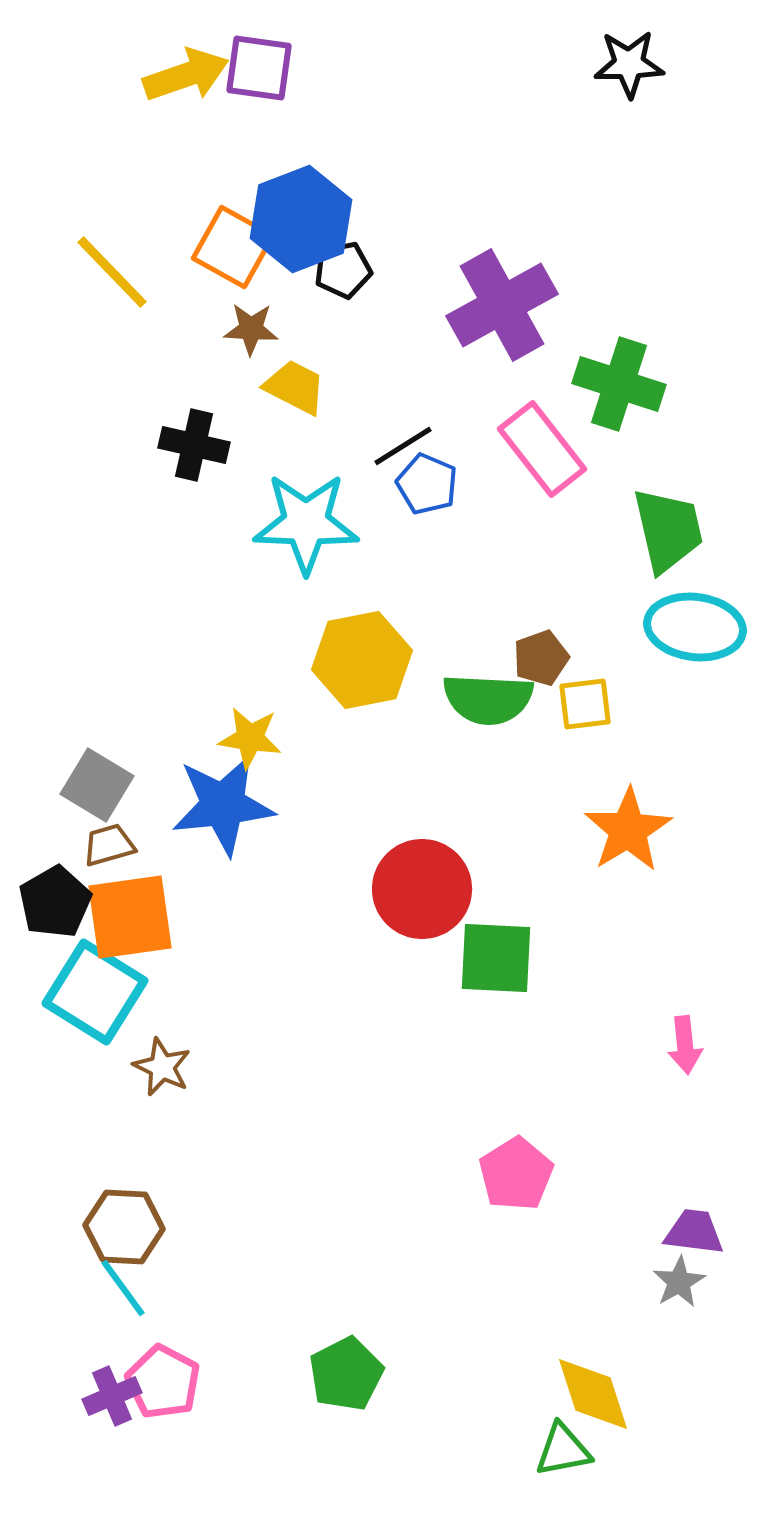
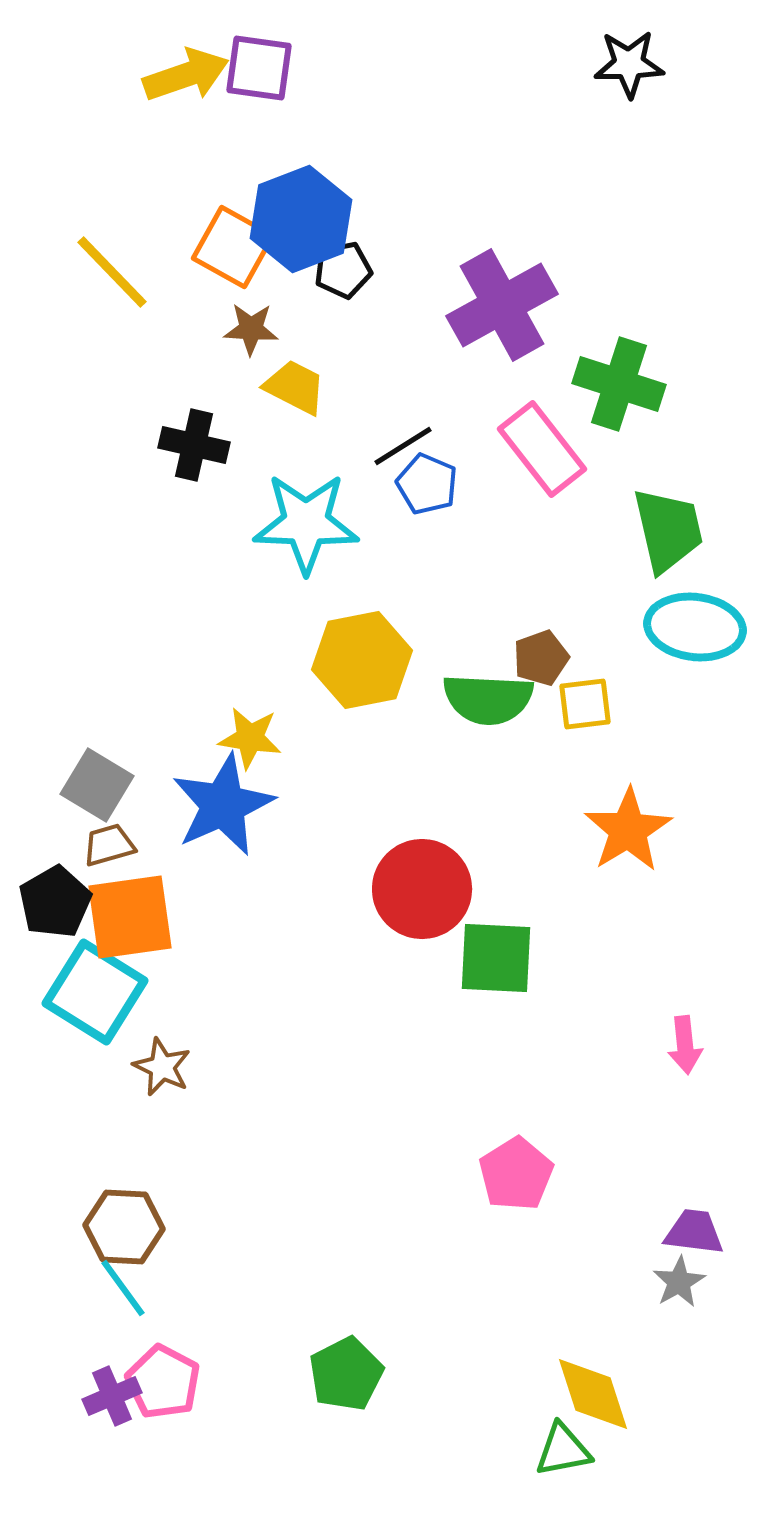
blue star at (223, 805): rotated 18 degrees counterclockwise
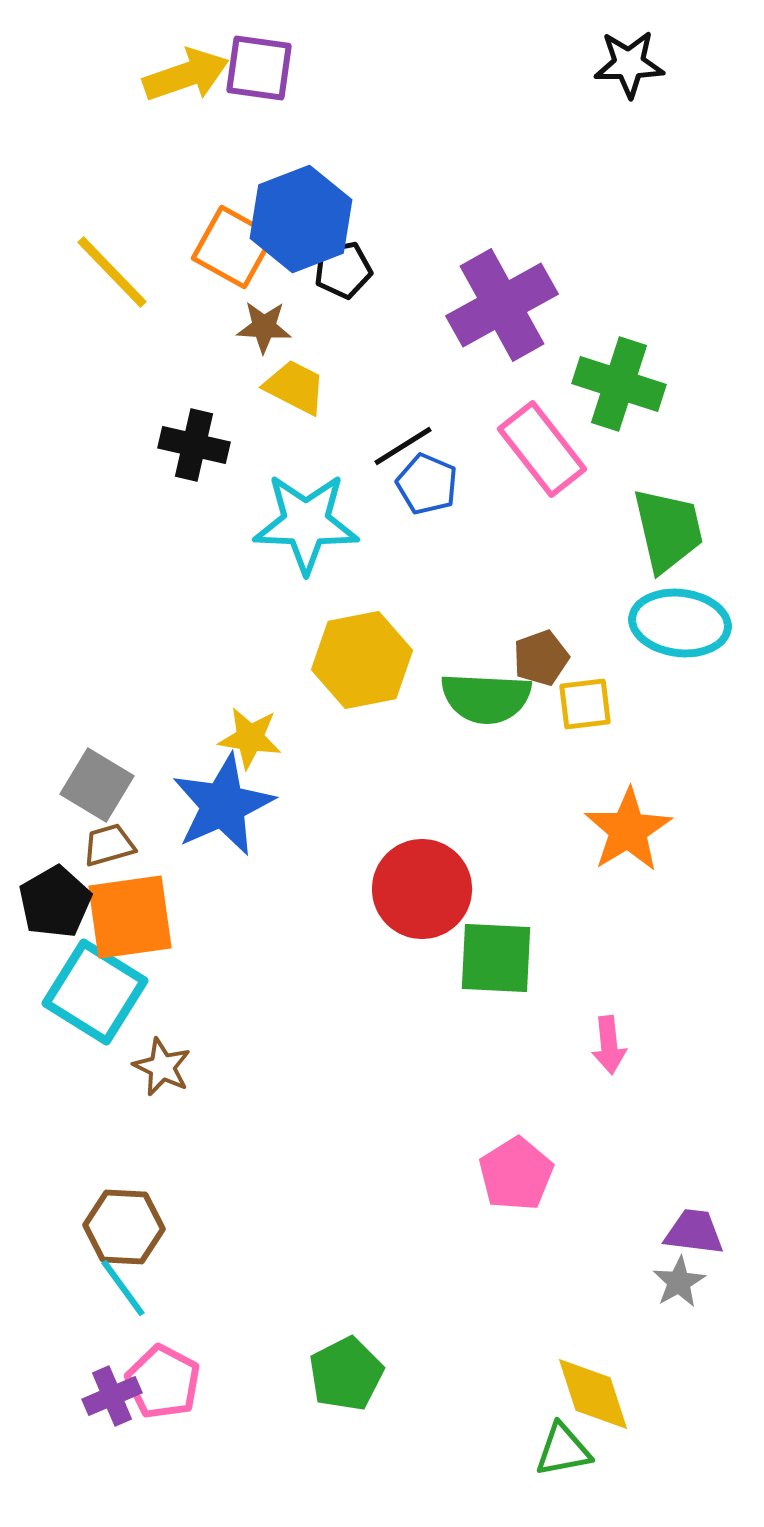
brown star at (251, 329): moved 13 px right, 2 px up
cyan ellipse at (695, 627): moved 15 px left, 4 px up
green semicircle at (488, 699): moved 2 px left, 1 px up
pink arrow at (685, 1045): moved 76 px left
